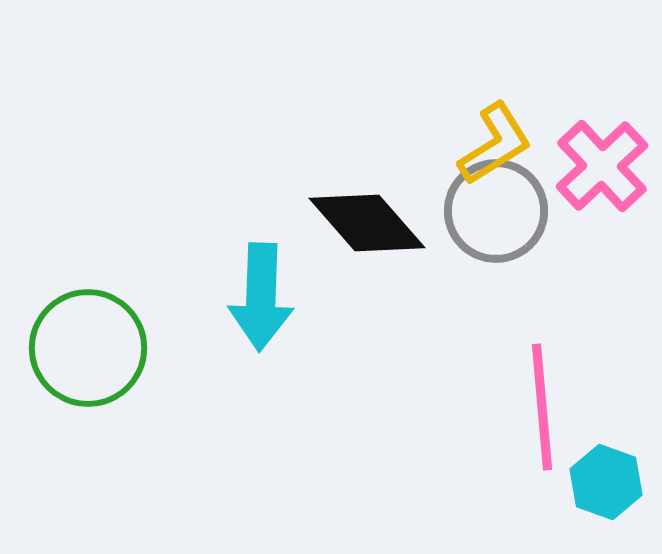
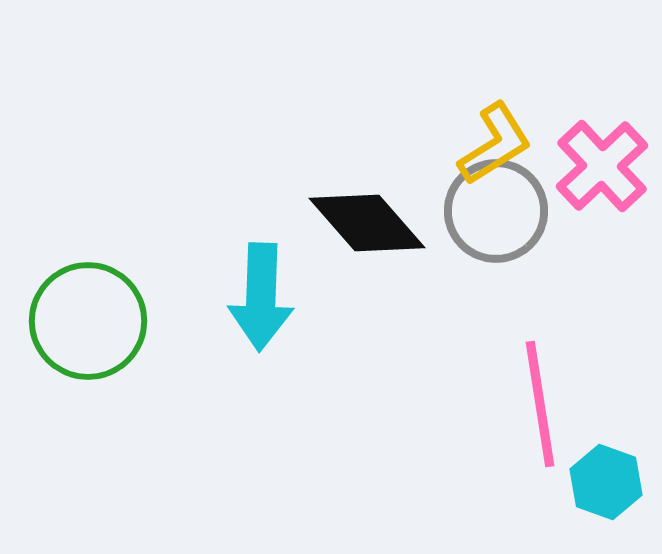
green circle: moved 27 px up
pink line: moved 2 px left, 3 px up; rotated 4 degrees counterclockwise
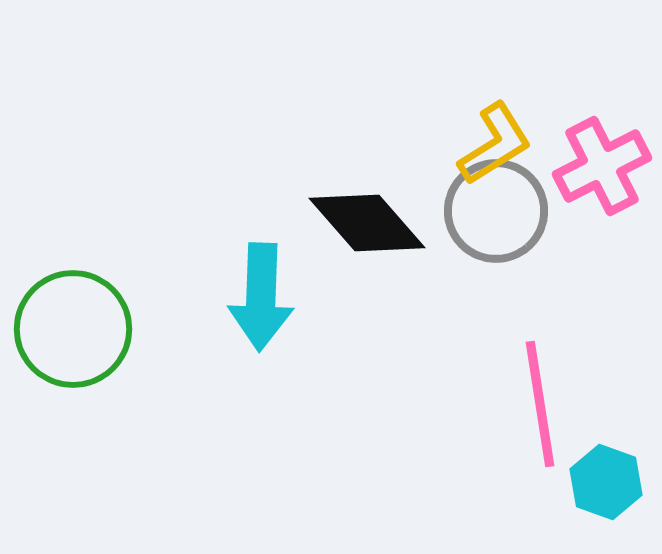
pink cross: rotated 16 degrees clockwise
green circle: moved 15 px left, 8 px down
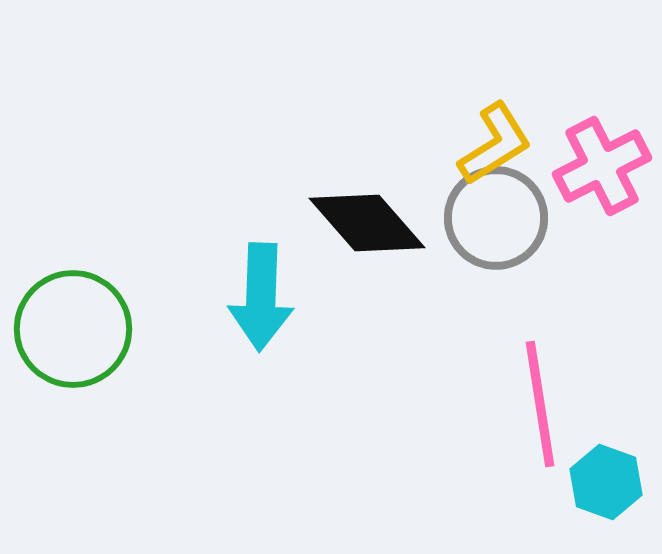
gray circle: moved 7 px down
